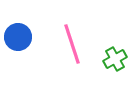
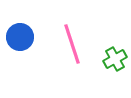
blue circle: moved 2 px right
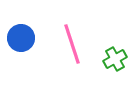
blue circle: moved 1 px right, 1 px down
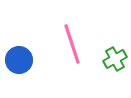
blue circle: moved 2 px left, 22 px down
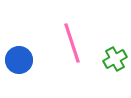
pink line: moved 1 px up
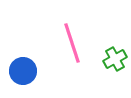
blue circle: moved 4 px right, 11 px down
